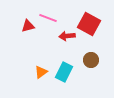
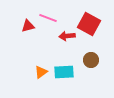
cyan rectangle: rotated 60 degrees clockwise
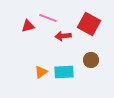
red arrow: moved 4 px left
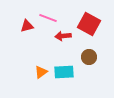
red triangle: moved 1 px left
brown circle: moved 2 px left, 3 px up
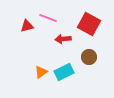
red arrow: moved 3 px down
cyan rectangle: rotated 24 degrees counterclockwise
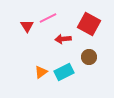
pink line: rotated 48 degrees counterclockwise
red triangle: rotated 48 degrees counterclockwise
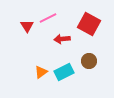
red arrow: moved 1 px left
brown circle: moved 4 px down
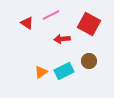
pink line: moved 3 px right, 3 px up
red triangle: moved 3 px up; rotated 24 degrees counterclockwise
cyan rectangle: moved 1 px up
